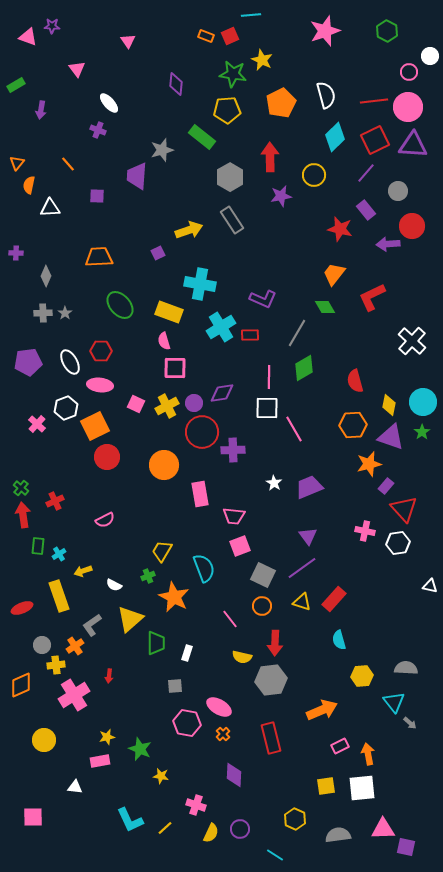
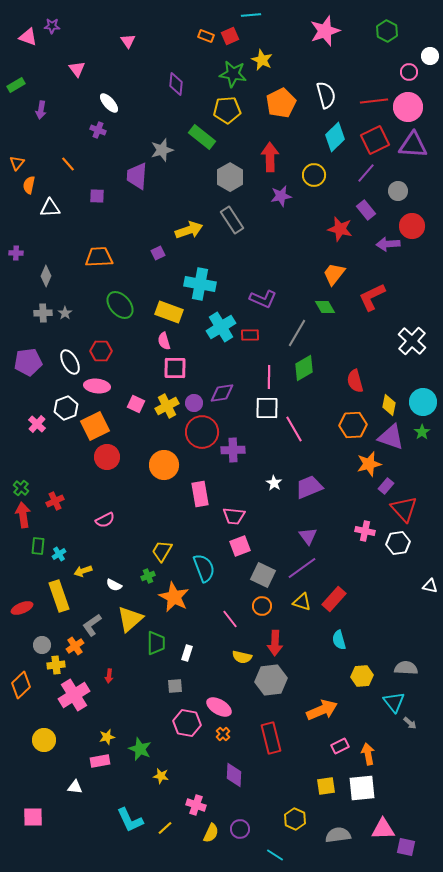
pink ellipse at (100, 385): moved 3 px left, 1 px down
orange diamond at (21, 685): rotated 20 degrees counterclockwise
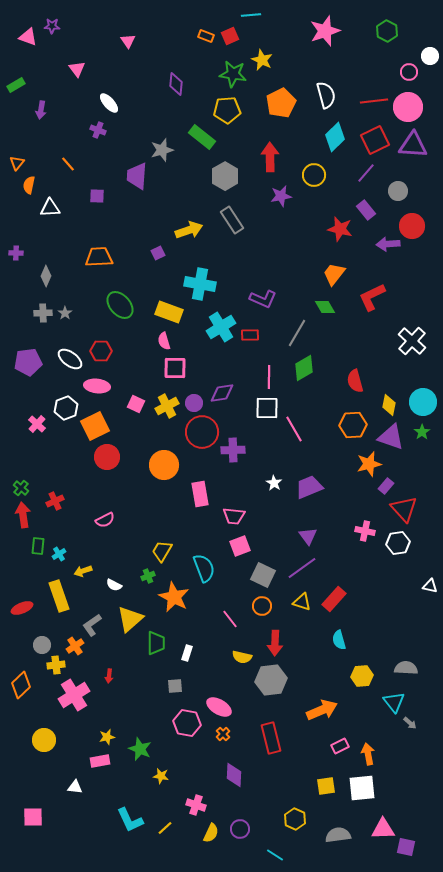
gray hexagon at (230, 177): moved 5 px left, 1 px up
white ellipse at (70, 362): moved 3 px up; rotated 25 degrees counterclockwise
